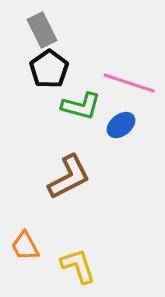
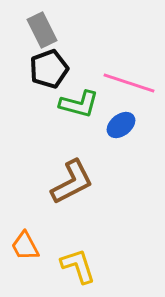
black pentagon: rotated 15 degrees clockwise
green L-shape: moved 2 px left, 2 px up
brown L-shape: moved 3 px right, 5 px down
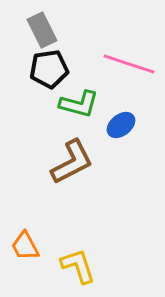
black pentagon: rotated 12 degrees clockwise
pink line: moved 19 px up
brown L-shape: moved 20 px up
